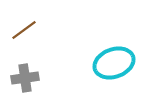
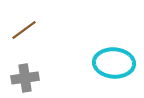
cyan ellipse: rotated 24 degrees clockwise
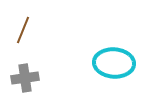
brown line: moved 1 px left; rotated 32 degrees counterclockwise
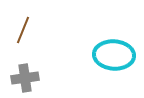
cyan ellipse: moved 8 px up
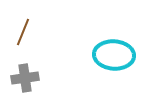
brown line: moved 2 px down
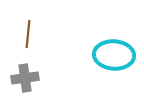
brown line: moved 5 px right, 2 px down; rotated 16 degrees counterclockwise
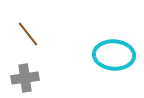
brown line: rotated 44 degrees counterclockwise
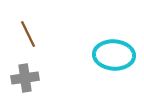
brown line: rotated 12 degrees clockwise
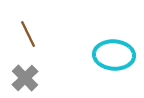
gray cross: rotated 36 degrees counterclockwise
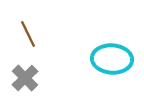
cyan ellipse: moved 2 px left, 4 px down
